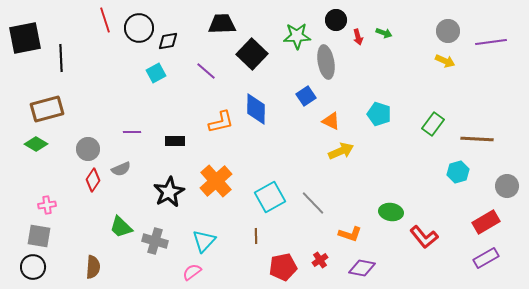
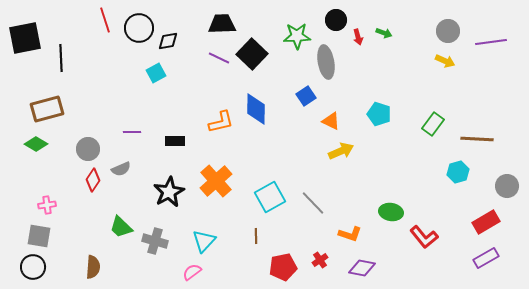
purple line at (206, 71): moved 13 px right, 13 px up; rotated 15 degrees counterclockwise
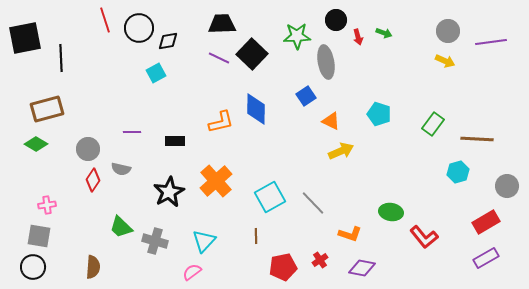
gray semicircle at (121, 169): rotated 36 degrees clockwise
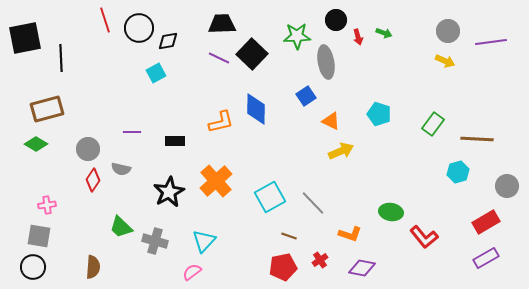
brown line at (256, 236): moved 33 px right; rotated 70 degrees counterclockwise
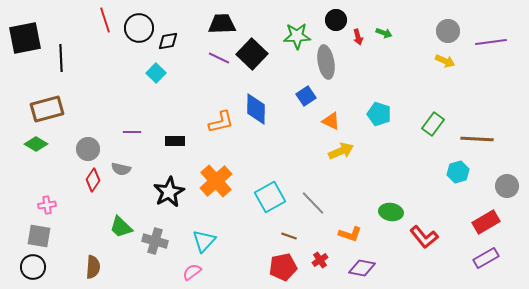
cyan square at (156, 73): rotated 18 degrees counterclockwise
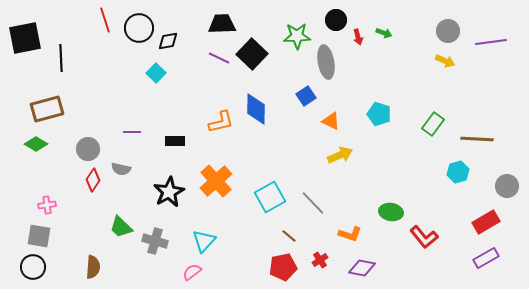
yellow arrow at (341, 151): moved 1 px left, 4 px down
brown line at (289, 236): rotated 21 degrees clockwise
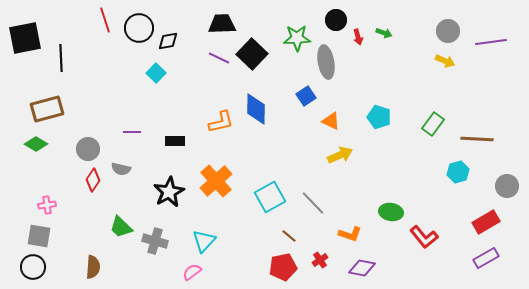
green star at (297, 36): moved 2 px down
cyan pentagon at (379, 114): moved 3 px down
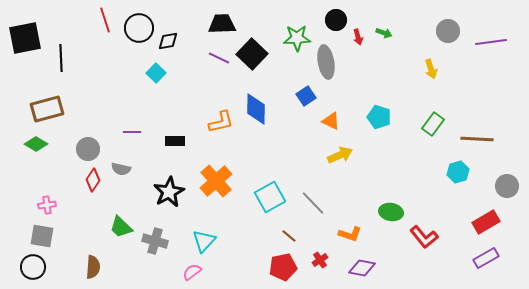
yellow arrow at (445, 61): moved 14 px left, 8 px down; rotated 48 degrees clockwise
gray square at (39, 236): moved 3 px right
